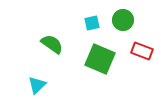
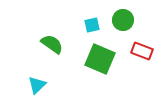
cyan square: moved 2 px down
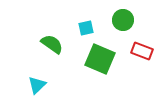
cyan square: moved 6 px left, 3 px down
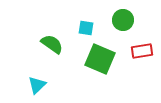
cyan square: rotated 21 degrees clockwise
red rectangle: rotated 30 degrees counterclockwise
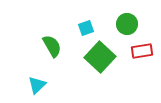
green circle: moved 4 px right, 4 px down
cyan square: rotated 28 degrees counterclockwise
green semicircle: moved 2 px down; rotated 25 degrees clockwise
green square: moved 2 px up; rotated 20 degrees clockwise
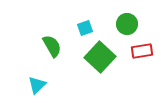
cyan square: moved 1 px left
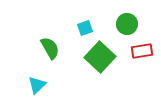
green semicircle: moved 2 px left, 2 px down
